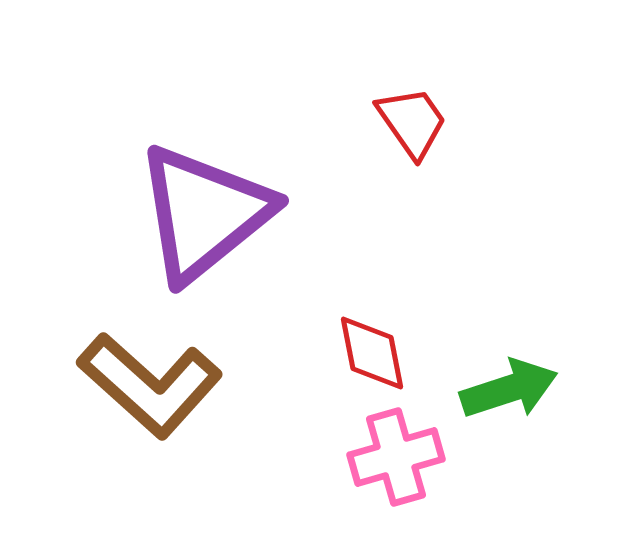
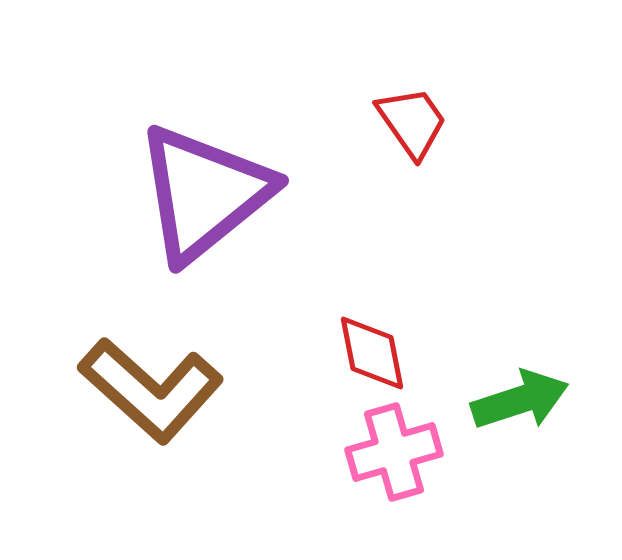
purple triangle: moved 20 px up
brown L-shape: moved 1 px right, 5 px down
green arrow: moved 11 px right, 11 px down
pink cross: moved 2 px left, 5 px up
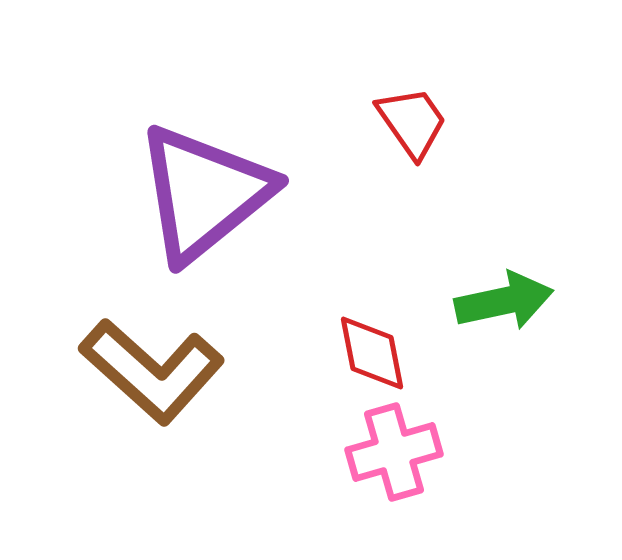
brown L-shape: moved 1 px right, 19 px up
green arrow: moved 16 px left, 99 px up; rotated 6 degrees clockwise
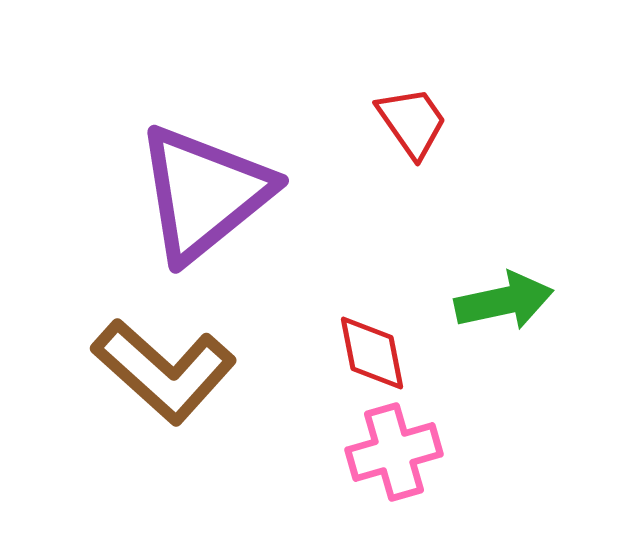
brown L-shape: moved 12 px right
